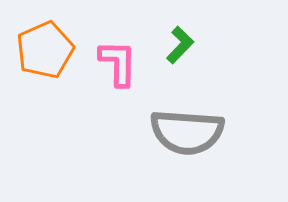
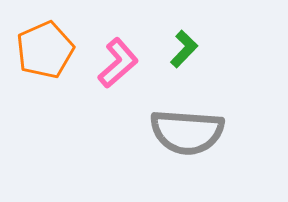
green L-shape: moved 4 px right, 4 px down
pink L-shape: rotated 48 degrees clockwise
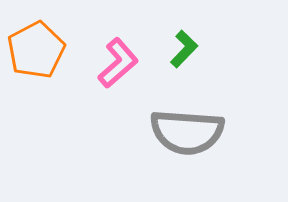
orange pentagon: moved 9 px left; rotated 4 degrees counterclockwise
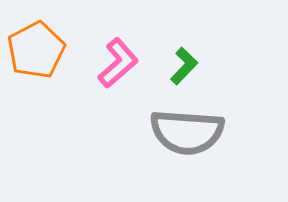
green L-shape: moved 17 px down
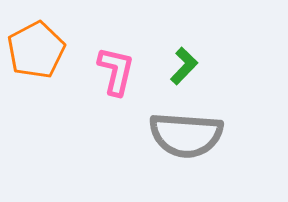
pink L-shape: moved 2 px left, 8 px down; rotated 36 degrees counterclockwise
gray semicircle: moved 1 px left, 3 px down
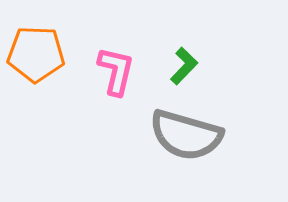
orange pentagon: moved 4 px down; rotated 30 degrees clockwise
gray semicircle: rotated 12 degrees clockwise
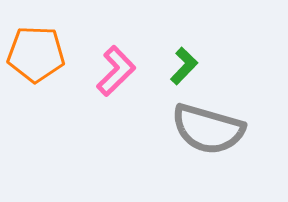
pink L-shape: rotated 33 degrees clockwise
gray semicircle: moved 22 px right, 6 px up
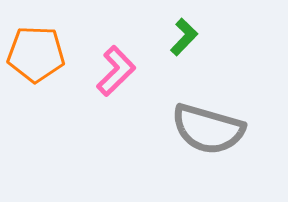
green L-shape: moved 29 px up
